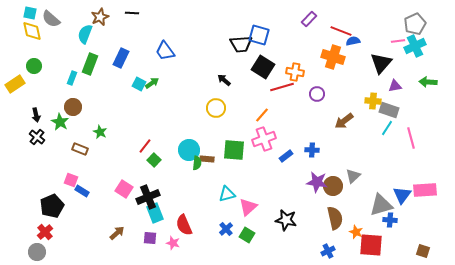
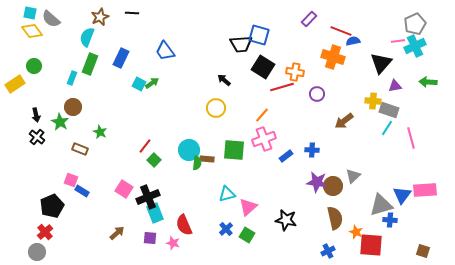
yellow diamond at (32, 31): rotated 25 degrees counterclockwise
cyan semicircle at (85, 34): moved 2 px right, 3 px down
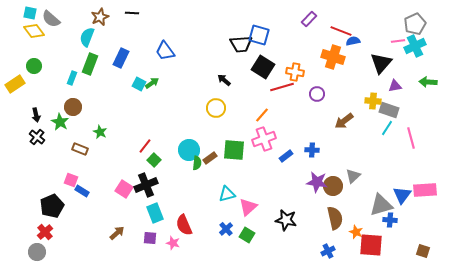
yellow diamond at (32, 31): moved 2 px right
brown rectangle at (207, 159): moved 3 px right, 1 px up; rotated 40 degrees counterclockwise
black cross at (148, 197): moved 2 px left, 12 px up
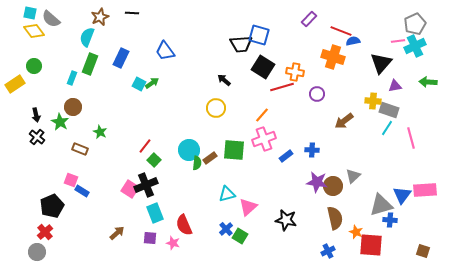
pink square at (124, 189): moved 6 px right
green square at (247, 235): moved 7 px left, 1 px down
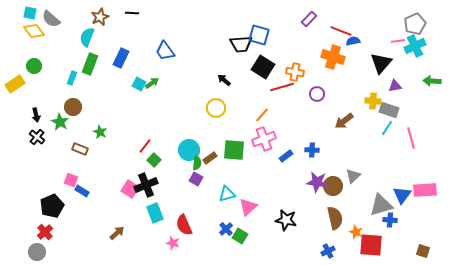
green arrow at (428, 82): moved 4 px right, 1 px up
purple square at (150, 238): moved 46 px right, 59 px up; rotated 24 degrees clockwise
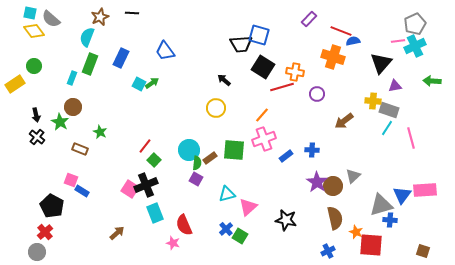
purple star at (317, 182): rotated 25 degrees clockwise
black pentagon at (52, 206): rotated 20 degrees counterclockwise
